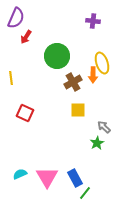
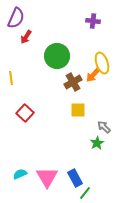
orange arrow: rotated 42 degrees clockwise
red square: rotated 18 degrees clockwise
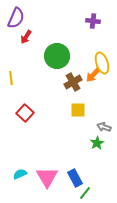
gray arrow: rotated 24 degrees counterclockwise
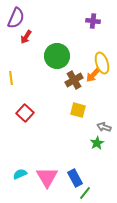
brown cross: moved 1 px right, 2 px up
yellow square: rotated 14 degrees clockwise
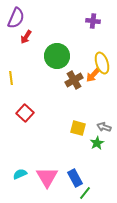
yellow square: moved 18 px down
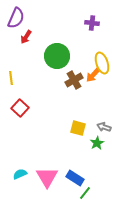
purple cross: moved 1 px left, 2 px down
red square: moved 5 px left, 5 px up
blue rectangle: rotated 30 degrees counterclockwise
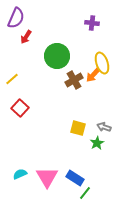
yellow line: moved 1 px right, 1 px down; rotated 56 degrees clockwise
